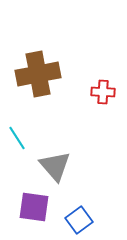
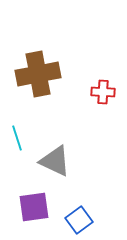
cyan line: rotated 15 degrees clockwise
gray triangle: moved 5 px up; rotated 24 degrees counterclockwise
purple square: rotated 16 degrees counterclockwise
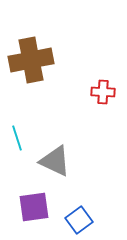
brown cross: moved 7 px left, 14 px up
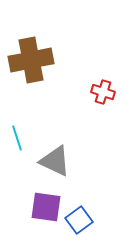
red cross: rotated 15 degrees clockwise
purple square: moved 12 px right; rotated 16 degrees clockwise
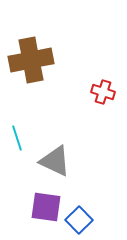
blue square: rotated 8 degrees counterclockwise
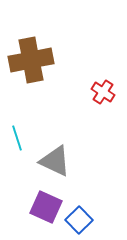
red cross: rotated 15 degrees clockwise
purple square: rotated 16 degrees clockwise
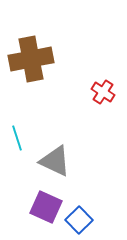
brown cross: moved 1 px up
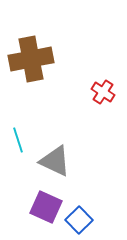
cyan line: moved 1 px right, 2 px down
